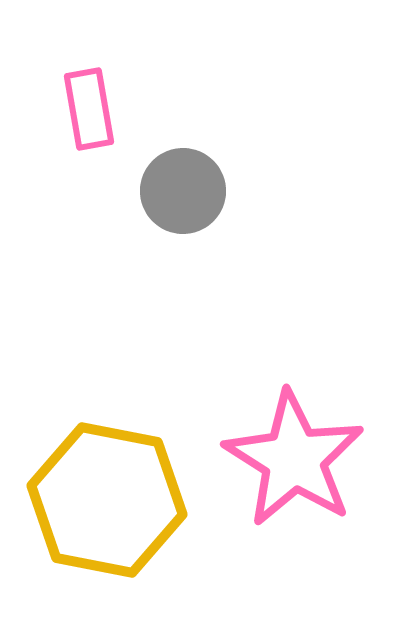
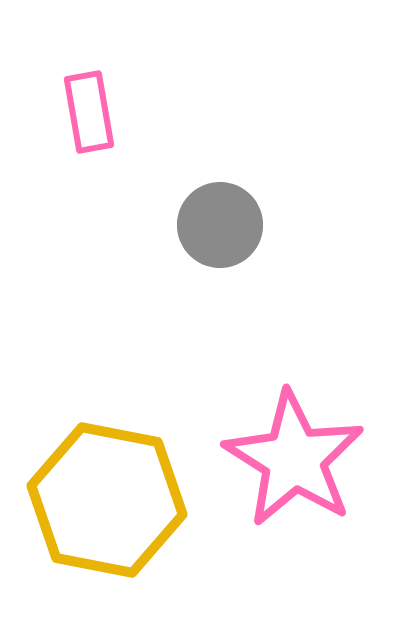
pink rectangle: moved 3 px down
gray circle: moved 37 px right, 34 px down
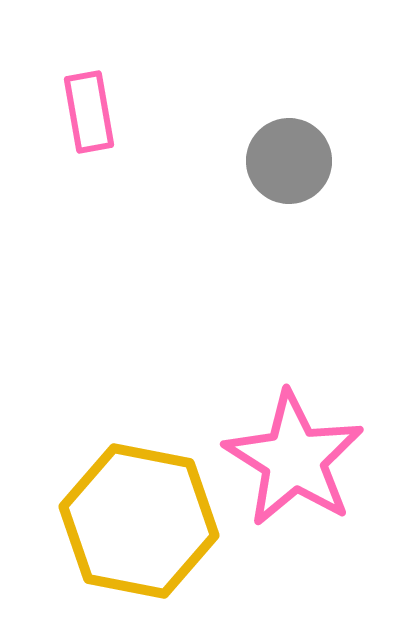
gray circle: moved 69 px right, 64 px up
yellow hexagon: moved 32 px right, 21 px down
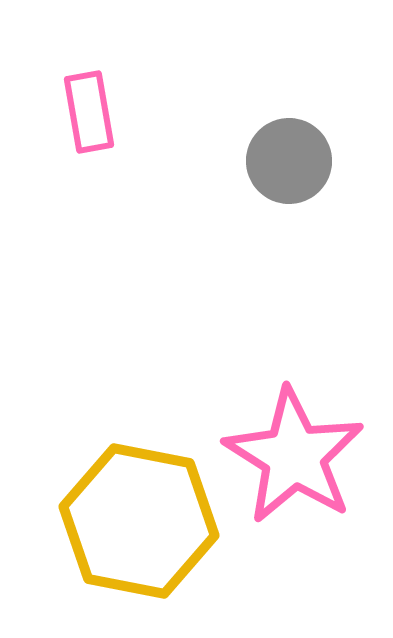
pink star: moved 3 px up
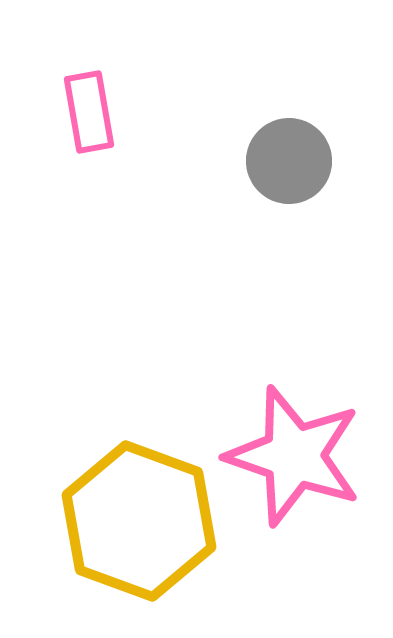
pink star: rotated 13 degrees counterclockwise
yellow hexagon: rotated 9 degrees clockwise
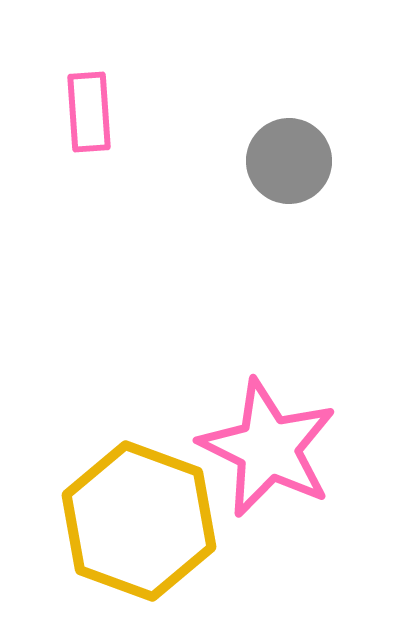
pink rectangle: rotated 6 degrees clockwise
pink star: moved 26 px left, 8 px up; rotated 7 degrees clockwise
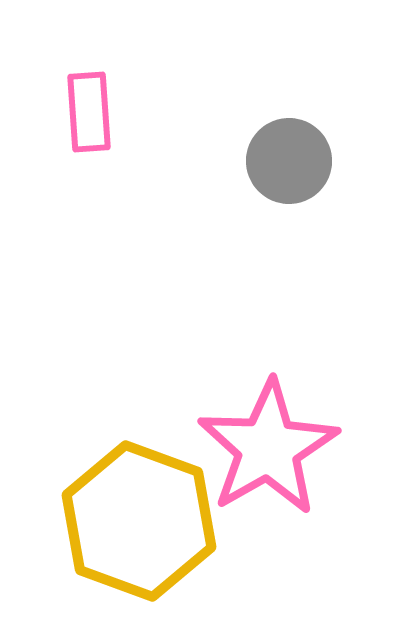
pink star: rotated 16 degrees clockwise
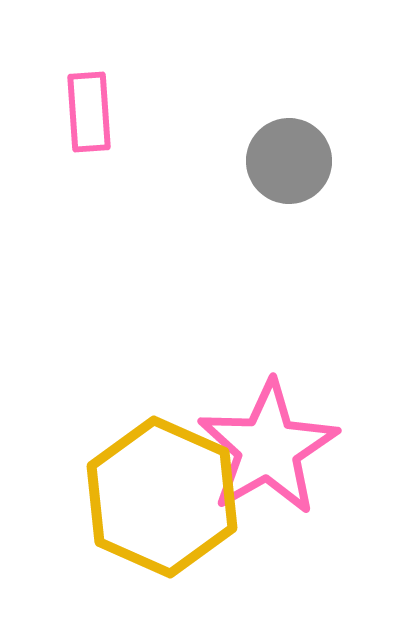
yellow hexagon: moved 23 px right, 24 px up; rotated 4 degrees clockwise
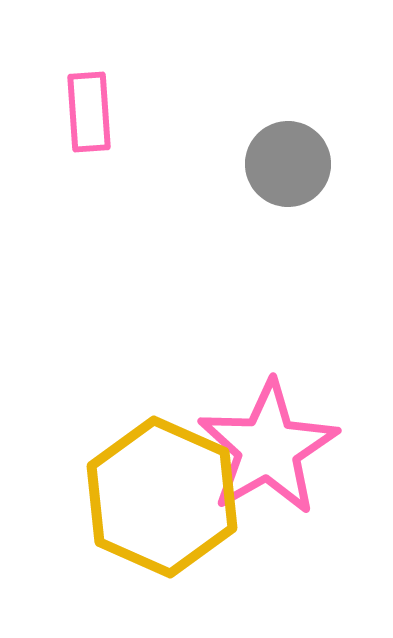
gray circle: moved 1 px left, 3 px down
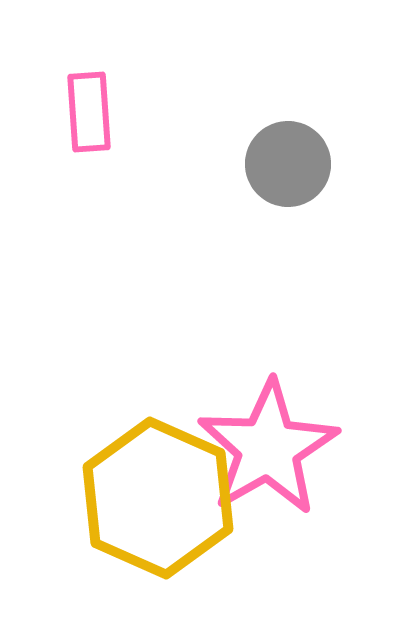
yellow hexagon: moved 4 px left, 1 px down
